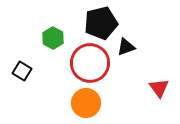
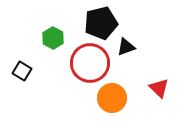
red triangle: rotated 10 degrees counterclockwise
orange circle: moved 26 px right, 5 px up
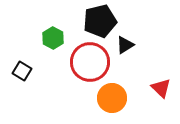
black pentagon: moved 1 px left, 2 px up
black triangle: moved 1 px left, 2 px up; rotated 12 degrees counterclockwise
red circle: moved 1 px up
red triangle: moved 2 px right
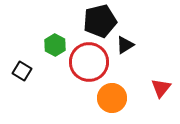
green hexagon: moved 2 px right, 7 px down
red circle: moved 1 px left
red triangle: rotated 25 degrees clockwise
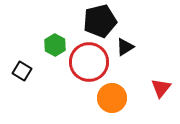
black triangle: moved 2 px down
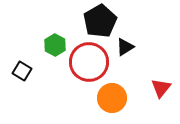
black pentagon: rotated 16 degrees counterclockwise
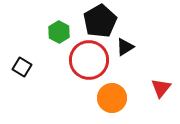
green hexagon: moved 4 px right, 13 px up
red circle: moved 2 px up
black square: moved 4 px up
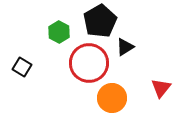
red circle: moved 3 px down
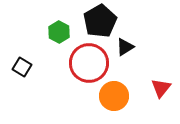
orange circle: moved 2 px right, 2 px up
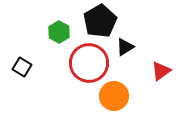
red triangle: moved 17 px up; rotated 15 degrees clockwise
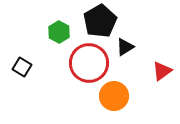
red triangle: moved 1 px right
